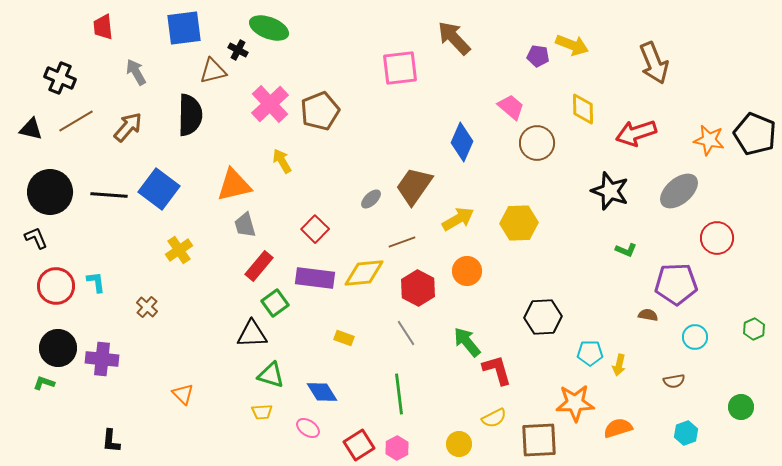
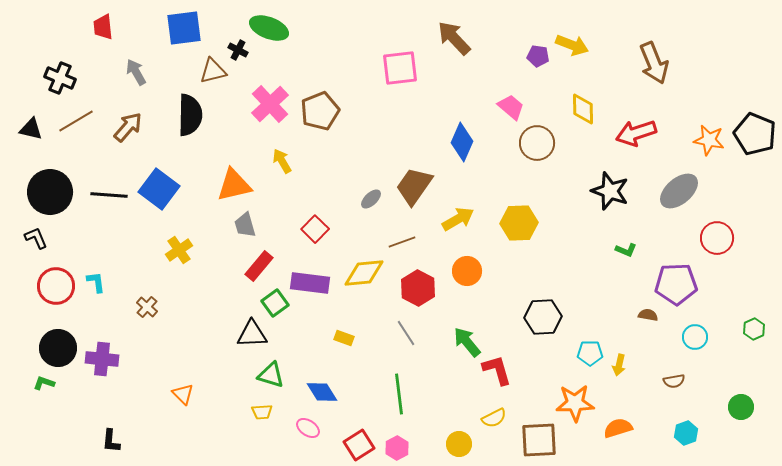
purple rectangle at (315, 278): moved 5 px left, 5 px down
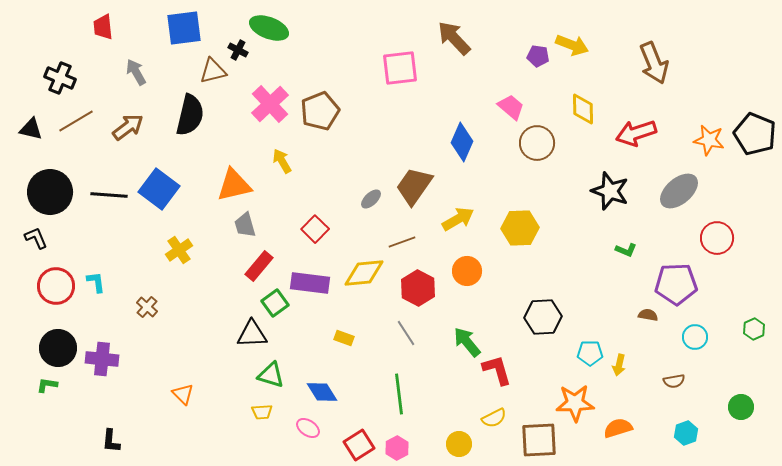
black semicircle at (190, 115): rotated 12 degrees clockwise
brown arrow at (128, 127): rotated 12 degrees clockwise
yellow hexagon at (519, 223): moved 1 px right, 5 px down
green L-shape at (44, 383): moved 3 px right, 2 px down; rotated 10 degrees counterclockwise
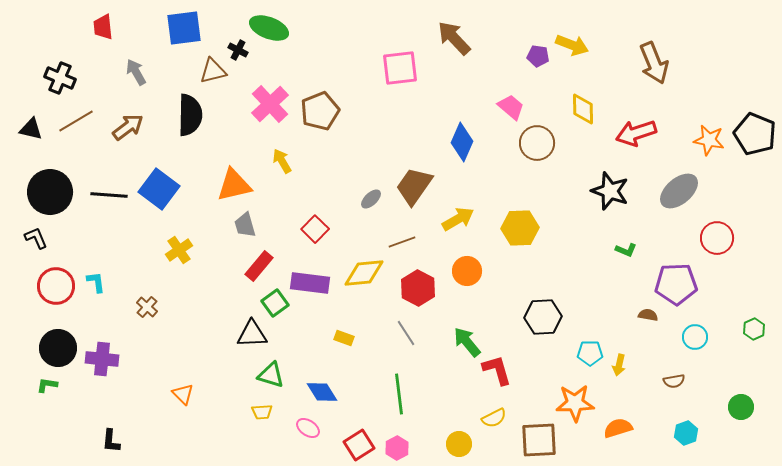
black semicircle at (190, 115): rotated 12 degrees counterclockwise
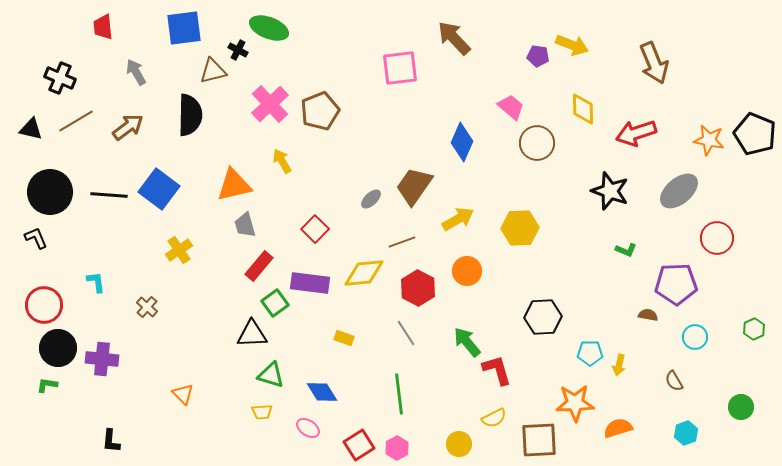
red circle at (56, 286): moved 12 px left, 19 px down
brown semicircle at (674, 381): rotated 70 degrees clockwise
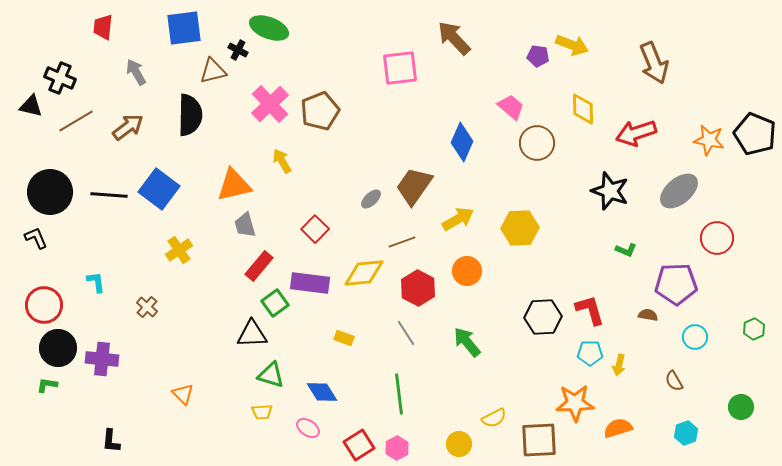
red trapezoid at (103, 27): rotated 12 degrees clockwise
black triangle at (31, 129): moved 23 px up
red L-shape at (497, 370): moved 93 px right, 60 px up
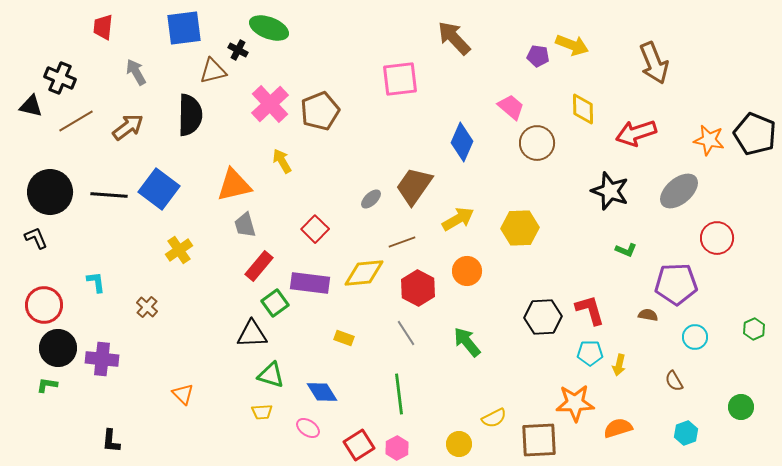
pink square at (400, 68): moved 11 px down
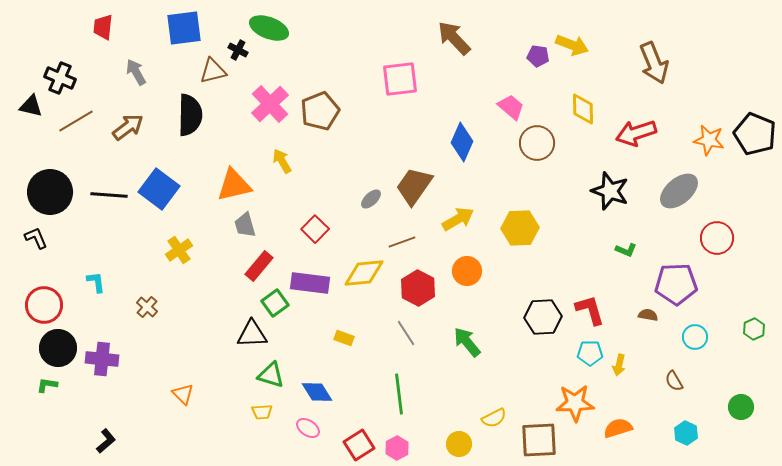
blue diamond at (322, 392): moved 5 px left
cyan hexagon at (686, 433): rotated 15 degrees counterclockwise
black L-shape at (111, 441): moved 5 px left; rotated 135 degrees counterclockwise
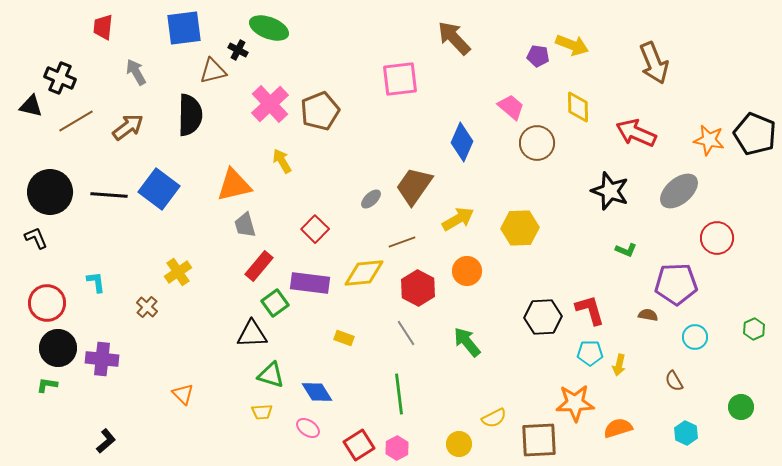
yellow diamond at (583, 109): moved 5 px left, 2 px up
red arrow at (636, 133): rotated 42 degrees clockwise
yellow cross at (179, 250): moved 1 px left, 22 px down
red circle at (44, 305): moved 3 px right, 2 px up
